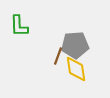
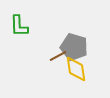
gray pentagon: moved 1 px left, 2 px down; rotated 20 degrees clockwise
brown line: rotated 42 degrees clockwise
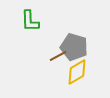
green L-shape: moved 11 px right, 5 px up
yellow diamond: moved 1 px right, 3 px down; rotated 68 degrees clockwise
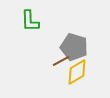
brown line: moved 3 px right, 5 px down
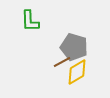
brown line: moved 1 px right, 1 px down
